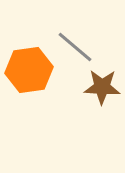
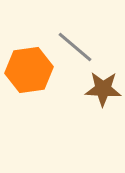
brown star: moved 1 px right, 2 px down
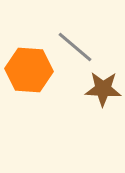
orange hexagon: rotated 12 degrees clockwise
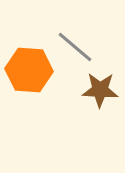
brown star: moved 3 px left, 1 px down
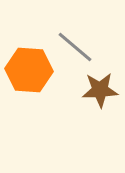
brown star: rotated 6 degrees counterclockwise
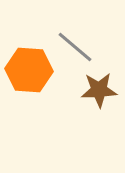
brown star: moved 1 px left
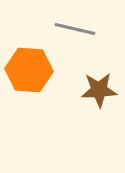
gray line: moved 18 px up; rotated 27 degrees counterclockwise
